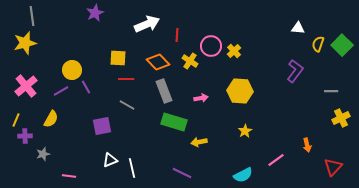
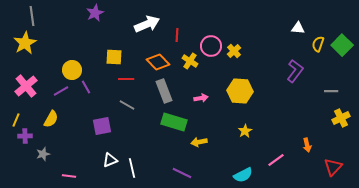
yellow star at (25, 43): rotated 15 degrees counterclockwise
yellow square at (118, 58): moved 4 px left, 1 px up
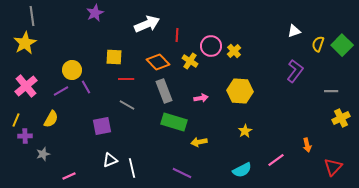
white triangle at (298, 28): moved 4 px left, 3 px down; rotated 24 degrees counterclockwise
cyan semicircle at (243, 175): moved 1 px left, 5 px up
pink line at (69, 176): rotated 32 degrees counterclockwise
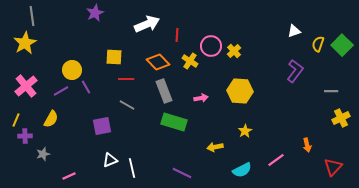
yellow arrow at (199, 142): moved 16 px right, 5 px down
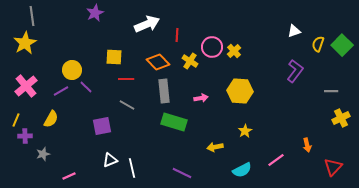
pink circle at (211, 46): moved 1 px right, 1 px down
purple line at (86, 87): rotated 16 degrees counterclockwise
gray rectangle at (164, 91): rotated 15 degrees clockwise
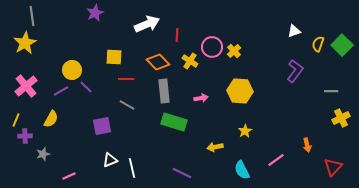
cyan semicircle at (242, 170): rotated 90 degrees clockwise
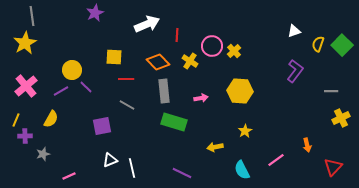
pink circle at (212, 47): moved 1 px up
